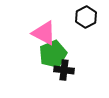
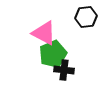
black hexagon: rotated 20 degrees clockwise
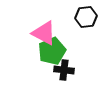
green pentagon: moved 1 px left, 3 px up
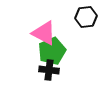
black cross: moved 15 px left
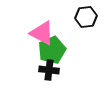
pink triangle: moved 2 px left
green pentagon: moved 1 px up
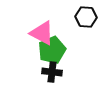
black hexagon: rotated 10 degrees clockwise
black cross: moved 3 px right, 2 px down
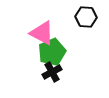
green pentagon: moved 2 px down
black cross: rotated 36 degrees counterclockwise
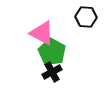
green pentagon: rotated 20 degrees counterclockwise
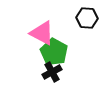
black hexagon: moved 1 px right, 1 px down
green pentagon: moved 2 px right
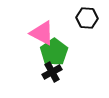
green pentagon: rotated 8 degrees clockwise
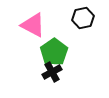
black hexagon: moved 4 px left; rotated 15 degrees counterclockwise
pink triangle: moved 9 px left, 8 px up
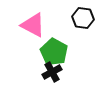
black hexagon: rotated 20 degrees clockwise
green pentagon: rotated 8 degrees counterclockwise
